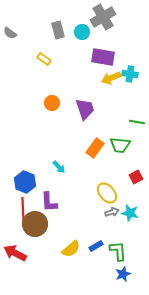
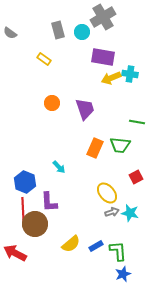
orange rectangle: rotated 12 degrees counterclockwise
yellow semicircle: moved 5 px up
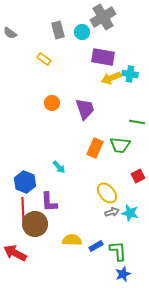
red square: moved 2 px right, 1 px up
yellow semicircle: moved 1 px right, 4 px up; rotated 138 degrees counterclockwise
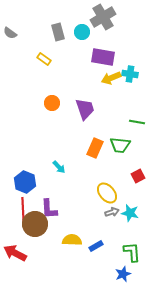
gray rectangle: moved 2 px down
purple L-shape: moved 7 px down
green L-shape: moved 14 px right, 1 px down
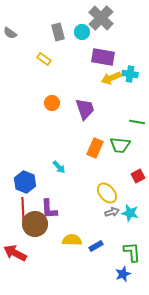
gray cross: moved 2 px left, 1 px down; rotated 15 degrees counterclockwise
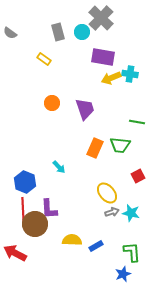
cyan star: moved 1 px right
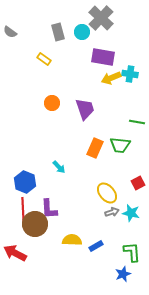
gray semicircle: moved 1 px up
red square: moved 7 px down
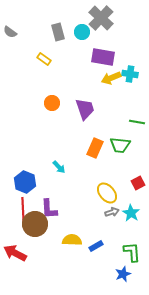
cyan star: rotated 18 degrees clockwise
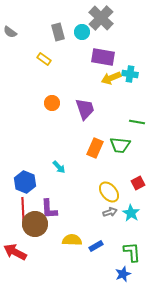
yellow ellipse: moved 2 px right, 1 px up
gray arrow: moved 2 px left
red arrow: moved 1 px up
